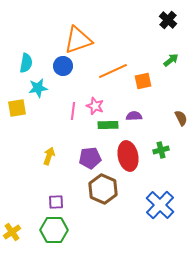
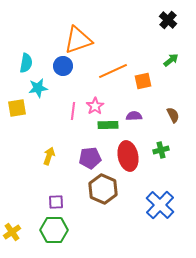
pink star: rotated 18 degrees clockwise
brown semicircle: moved 8 px left, 3 px up
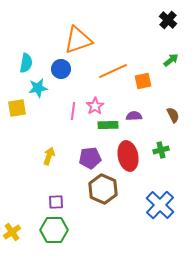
blue circle: moved 2 px left, 3 px down
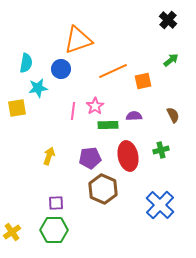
purple square: moved 1 px down
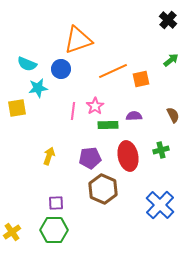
cyan semicircle: moved 1 px right, 1 px down; rotated 102 degrees clockwise
orange square: moved 2 px left, 2 px up
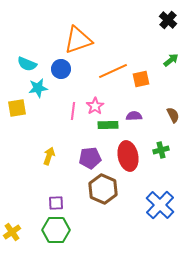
green hexagon: moved 2 px right
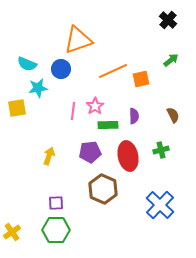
purple semicircle: rotated 91 degrees clockwise
purple pentagon: moved 6 px up
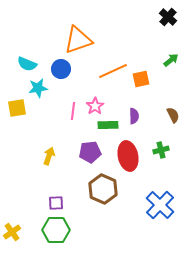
black cross: moved 3 px up
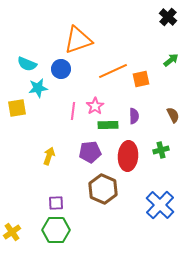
red ellipse: rotated 16 degrees clockwise
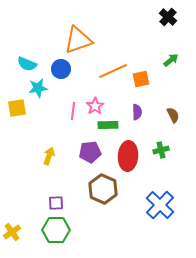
purple semicircle: moved 3 px right, 4 px up
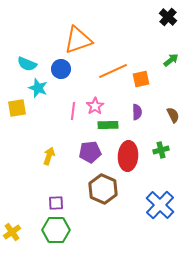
cyan star: rotated 30 degrees clockwise
